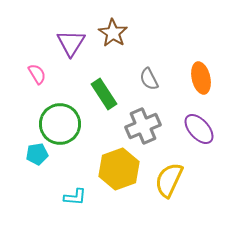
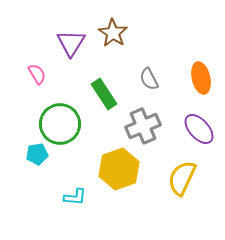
yellow semicircle: moved 13 px right, 2 px up
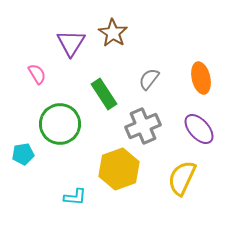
gray semicircle: rotated 65 degrees clockwise
cyan pentagon: moved 14 px left
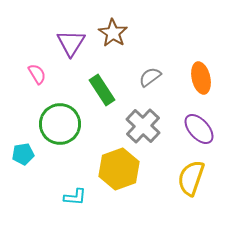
gray semicircle: moved 1 px right, 2 px up; rotated 15 degrees clockwise
green rectangle: moved 2 px left, 4 px up
gray cross: rotated 24 degrees counterclockwise
yellow semicircle: moved 9 px right; rotated 6 degrees counterclockwise
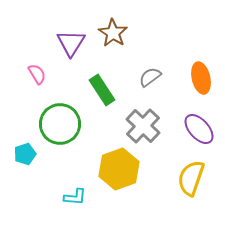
cyan pentagon: moved 2 px right; rotated 10 degrees counterclockwise
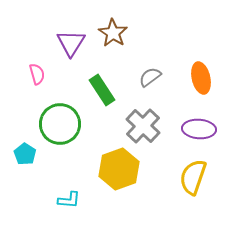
pink semicircle: rotated 15 degrees clockwise
purple ellipse: rotated 44 degrees counterclockwise
cyan pentagon: rotated 20 degrees counterclockwise
yellow semicircle: moved 2 px right, 1 px up
cyan L-shape: moved 6 px left, 3 px down
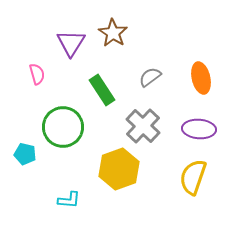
green circle: moved 3 px right, 3 px down
cyan pentagon: rotated 20 degrees counterclockwise
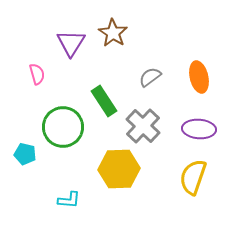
orange ellipse: moved 2 px left, 1 px up
green rectangle: moved 2 px right, 11 px down
yellow hexagon: rotated 18 degrees clockwise
